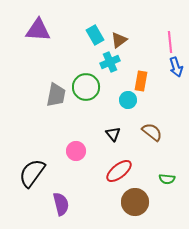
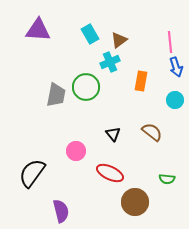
cyan rectangle: moved 5 px left, 1 px up
cyan circle: moved 47 px right
red ellipse: moved 9 px left, 2 px down; rotated 64 degrees clockwise
purple semicircle: moved 7 px down
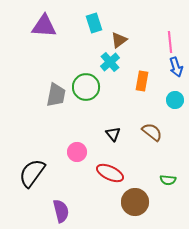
purple triangle: moved 6 px right, 4 px up
cyan rectangle: moved 4 px right, 11 px up; rotated 12 degrees clockwise
cyan cross: rotated 18 degrees counterclockwise
orange rectangle: moved 1 px right
pink circle: moved 1 px right, 1 px down
green semicircle: moved 1 px right, 1 px down
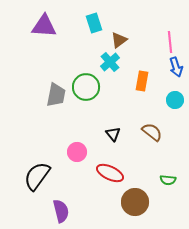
black semicircle: moved 5 px right, 3 px down
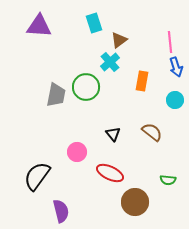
purple triangle: moved 5 px left
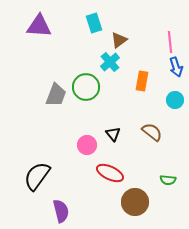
gray trapezoid: rotated 10 degrees clockwise
pink circle: moved 10 px right, 7 px up
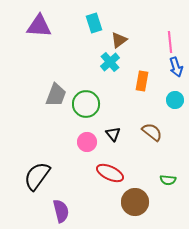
green circle: moved 17 px down
pink circle: moved 3 px up
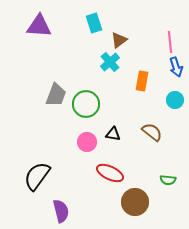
black triangle: rotated 42 degrees counterclockwise
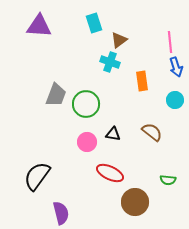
cyan cross: rotated 30 degrees counterclockwise
orange rectangle: rotated 18 degrees counterclockwise
purple semicircle: moved 2 px down
